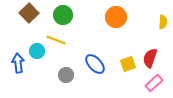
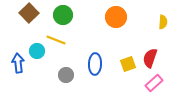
blue ellipse: rotated 45 degrees clockwise
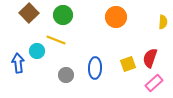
blue ellipse: moved 4 px down
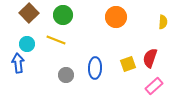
cyan circle: moved 10 px left, 7 px up
pink rectangle: moved 3 px down
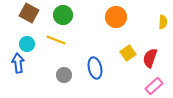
brown square: rotated 18 degrees counterclockwise
yellow square: moved 11 px up; rotated 14 degrees counterclockwise
blue ellipse: rotated 15 degrees counterclockwise
gray circle: moved 2 px left
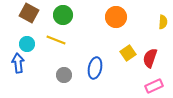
blue ellipse: rotated 25 degrees clockwise
pink rectangle: rotated 18 degrees clockwise
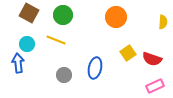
red semicircle: moved 2 px right, 1 px down; rotated 90 degrees counterclockwise
pink rectangle: moved 1 px right
